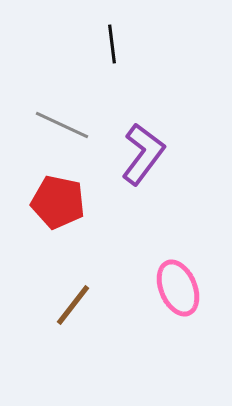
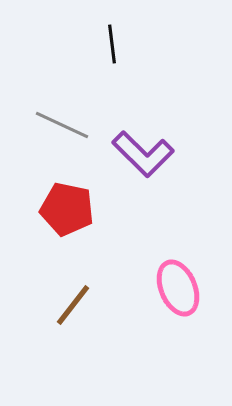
purple L-shape: rotated 98 degrees clockwise
red pentagon: moved 9 px right, 7 px down
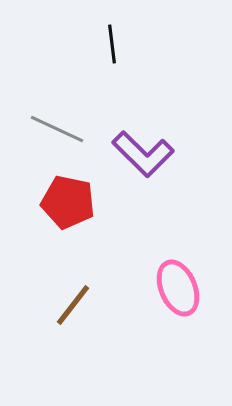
gray line: moved 5 px left, 4 px down
red pentagon: moved 1 px right, 7 px up
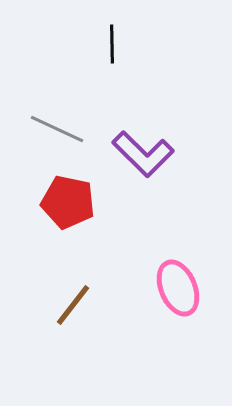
black line: rotated 6 degrees clockwise
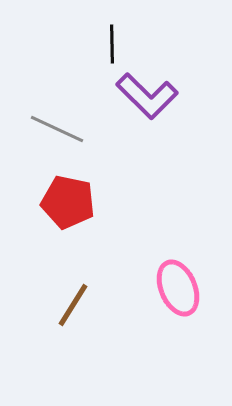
purple L-shape: moved 4 px right, 58 px up
brown line: rotated 6 degrees counterclockwise
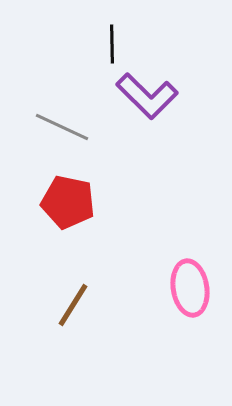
gray line: moved 5 px right, 2 px up
pink ellipse: moved 12 px right; rotated 14 degrees clockwise
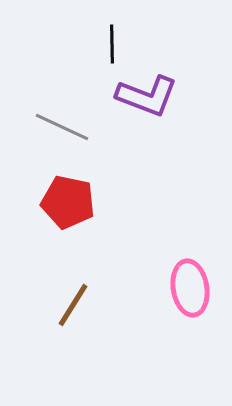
purple L-shape: rotated 24 degrees counterclockwise
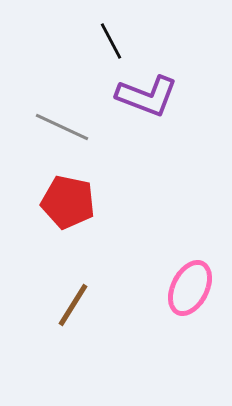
black line: moved 1 px left, 3 px up; rotated 27 degrees counterclockwise
pink ellipse: rotated 36 degrees clockwise
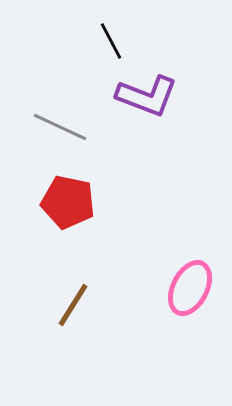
gray line: moved 2 px left
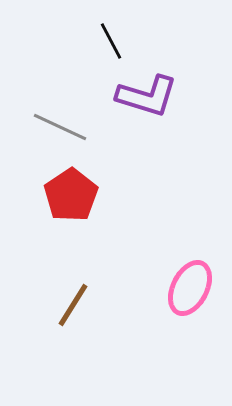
purple L-shape: rotated 4 degrees counterclockwise
red pentagon: moved 3 px right, 7 px up; rotated 26 degrees clockwise
